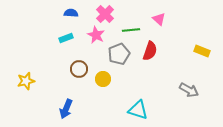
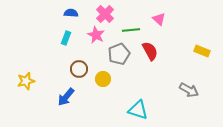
cyan rectangle: rotated 48 degrees counterclockwise
red semicircle: rotated 48 degrees counterclockwise
blue arrow: moved 12 px up; rotated 18 degrees clockwise
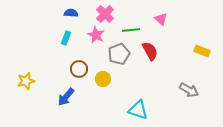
pink triangle: moved 2 px right
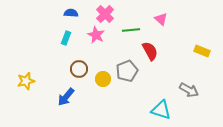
gray pentagon: moved 8 px right, 17 px down
cyan triangle: moved 23 px right
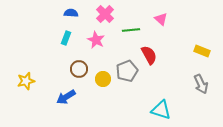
pink star: moved 5 px down
red semicircle: moved 1 px left, 4 px down
gray arrow: moved 12 px right, 6 px up; rotated 36 degrees clockwise
blue arrow: rotated 18 degrees clockwise
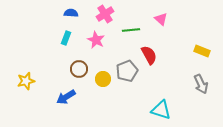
pink cross: rotated 12 degrees clockwise
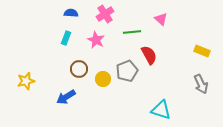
green line: moved 1 px right, 2 px down
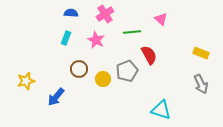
yellow rectangle: moved 1 px left, 2 px down
blue arrow: moved 10 px left; rotated 18 degrees counterclockwise
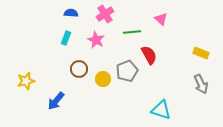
blue arrow: moved 4 px down
